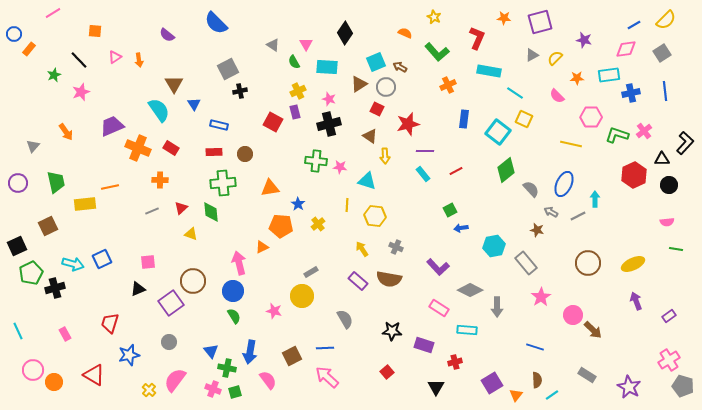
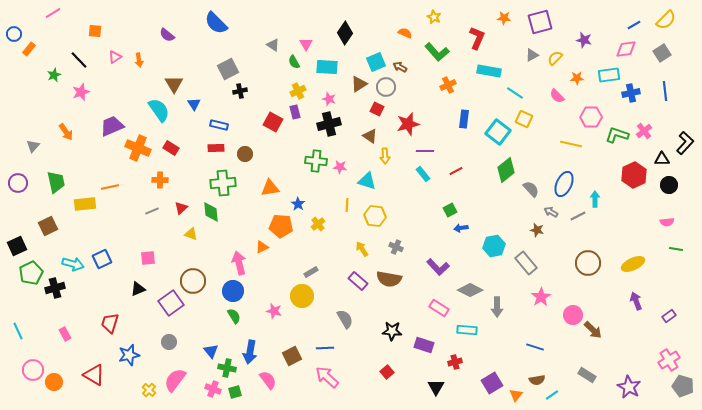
red rectangle at (214, 152): moved 2 px right, 4 px up
pink square at (148, 262): moved 4 px up
brown semicircle at (537, 380): rotated 84 degrees clockwise
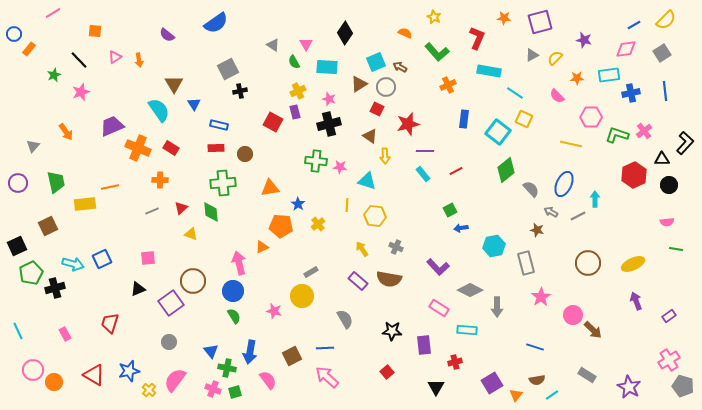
blue semicircle at (216, 23): rotated 80 degrees counterclockwise
gray rectangle at (526, 263): rotated 25 degrees clockwise
purple rectangle at (424, 345): rotated 66 degrees clockwise
blue star at (129, 355): moved 16 px down
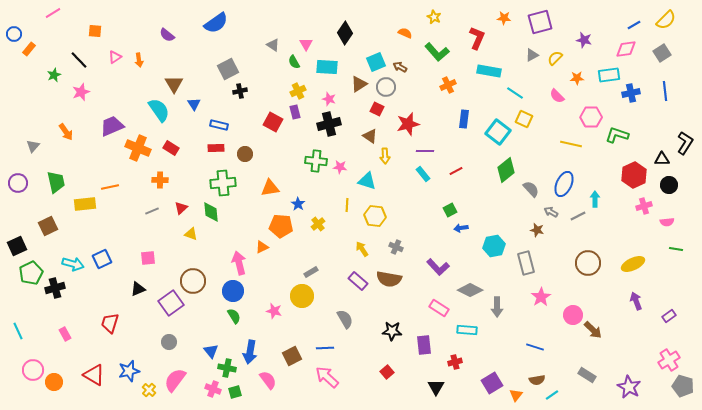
pink cross at (644, 131): moved 75 px down; rotated 21 degrees clockwise
black L-shape at (685, 143): rotated 10 degrees counterclockwise
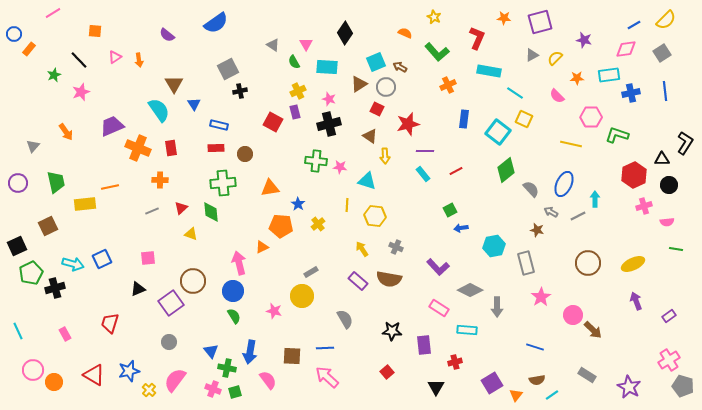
red rectangle at (171, 148): rotated 49 degrees clockwise
brown square at (292, 356): rotated 30 degrees clockwise
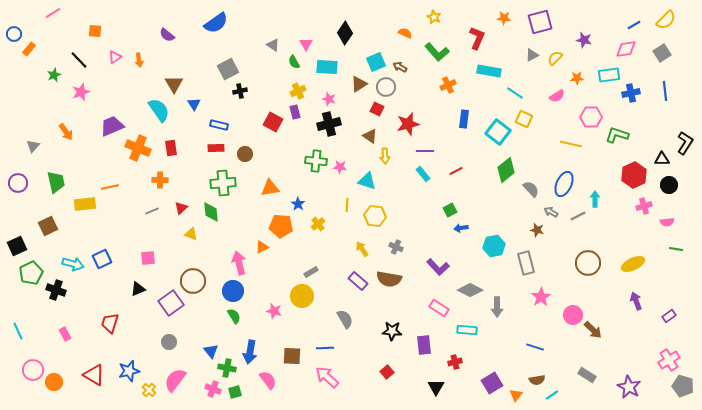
pink semicircle at (557, 96): rotated 77 degrees counterclockwise
black cross at (55, 288): moved 1 px right, 2 px down; rotated 36 degrees clockwise
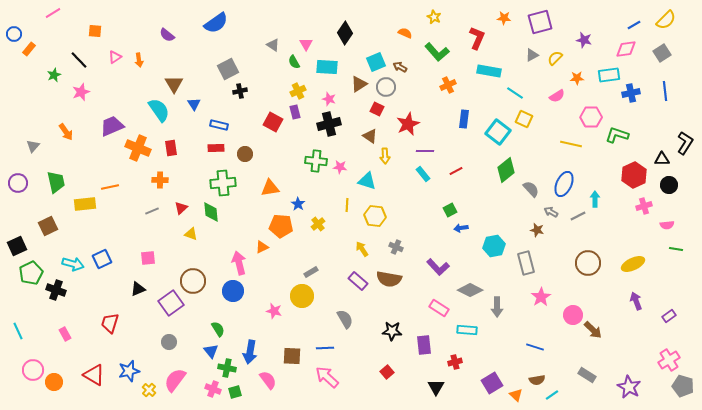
red star at (408, 124): rotated 10 degrees counterclockwise
pink semicircle at (667, 222): moved 3 px down
green semicircle at (234, 316): moved 16 px left, 13 px down
orange triangle at (516, 395): rotated 24 degrees counterclockwise
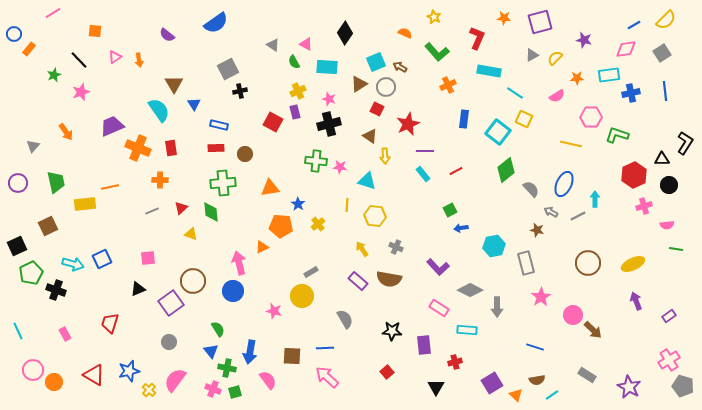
pink triangle at (306, 44): rotated 32 degrees counterclockwise
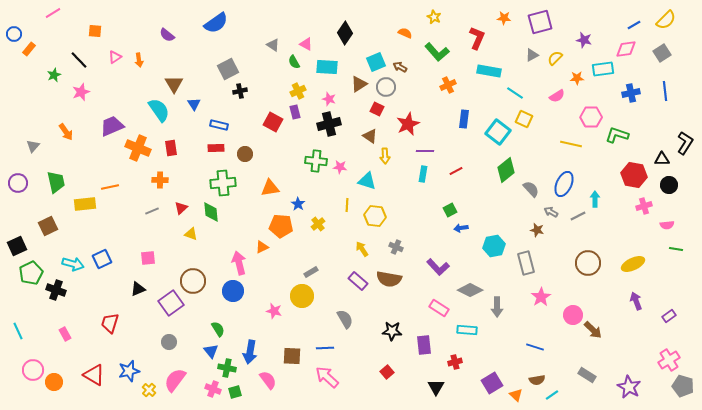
cyan rectangle at (609, 75): moved 6 px left, 6 px up
cyan rectangle at (423, 174): rotated 49 degrees clockwise
red hexagon at (634, 175): rotated 25 degrees counterclockwise
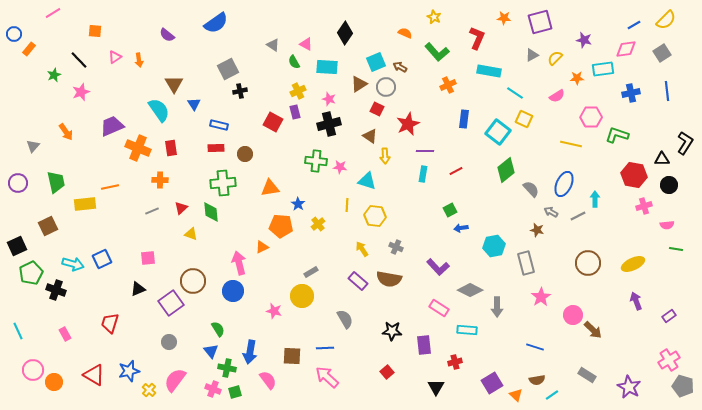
blue line at (665, 91): moved 2 px right
